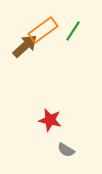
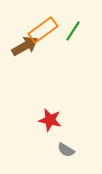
brown arrow: rotated 12 degrees clockwise
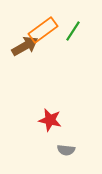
gray semicircle: rotated 24 degrees counterclockwise
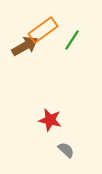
green line: moved 1 px left, 9 px down
gray semicircle: rotated 144 degrees counterclockwise
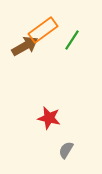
red star: moved 1 px left, 2 px up
gray semicircle: rotated 102 degrees counterclockwise
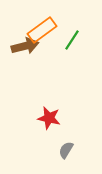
orange rectangle: moved 1 px left
brown arrow: rotated 16 degrees clockwise
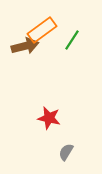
gray semicircle: moved 2 px down
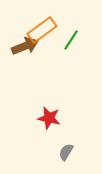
green line: moved 1 px left
brown arrow: rotated 8 degrees counterclockwise
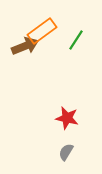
orange rectangle: moved 1 px down
green line: moved 5 px right
red star: moved 18 px right
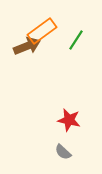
brown arrow: moved 2 px right
red star: moved 2 px right, 2 px down
gray semicircle: moved 3 px left; rotated 78 degrees counterclockwise
